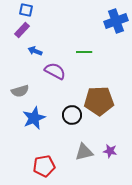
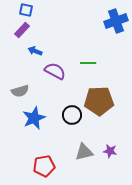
green line: moved 4 px right, 11 px down
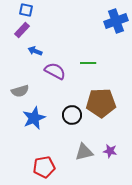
brown pentagon: moved 2 px right, 2 px down
red pentagon: moved 1 px down
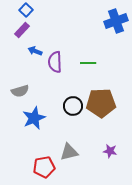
blue square: rotated 32 degrees clockwise
purple semicircle: moved 9 px up; rotated 120 degrees counterclockwise
black circle: moved 1 px right, 9 px up
gray triangle: moved 15 px left
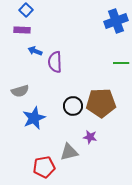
purple rectangle: rotated 49 degrees clockwise
green line: moved 33 px right
purple star: moved 20 px left, 14 px up
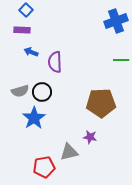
blue arrow: moved 4 px left, 1 px down
green line: moved 3 px up
black circle: moved 31 px left, 14 px up
blue star: rotated 10 degrees counterclockwise
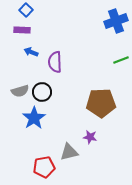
green line: rotated 21 degrees counterclockwise
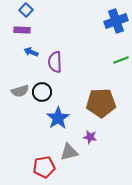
blue star: moved 24 px right
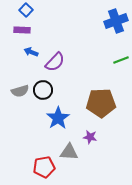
purple semicircle: rotated 135 degrees counterclockwise
black circle: moved 1 px right, 2 px up
gray triangle: rotated 18 degrees clockwise
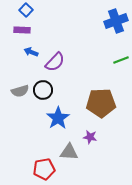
red pentagon: moved 2 px down
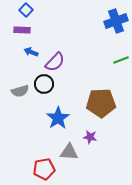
black circle: moved 1 px right, 6 px up
